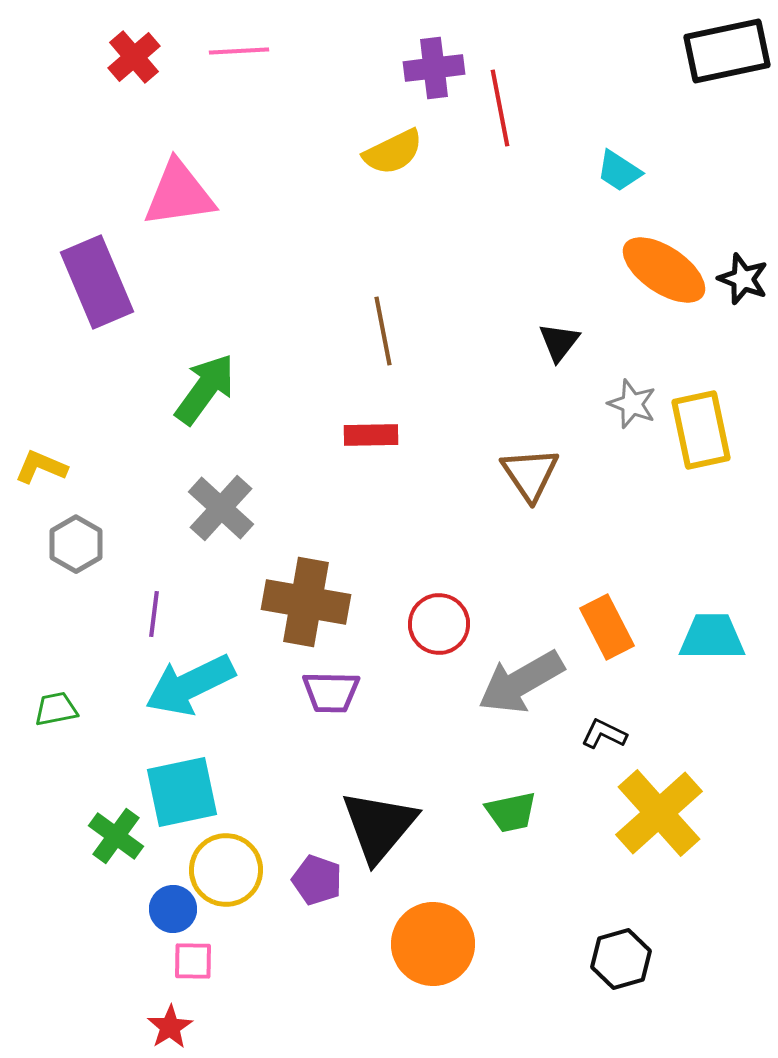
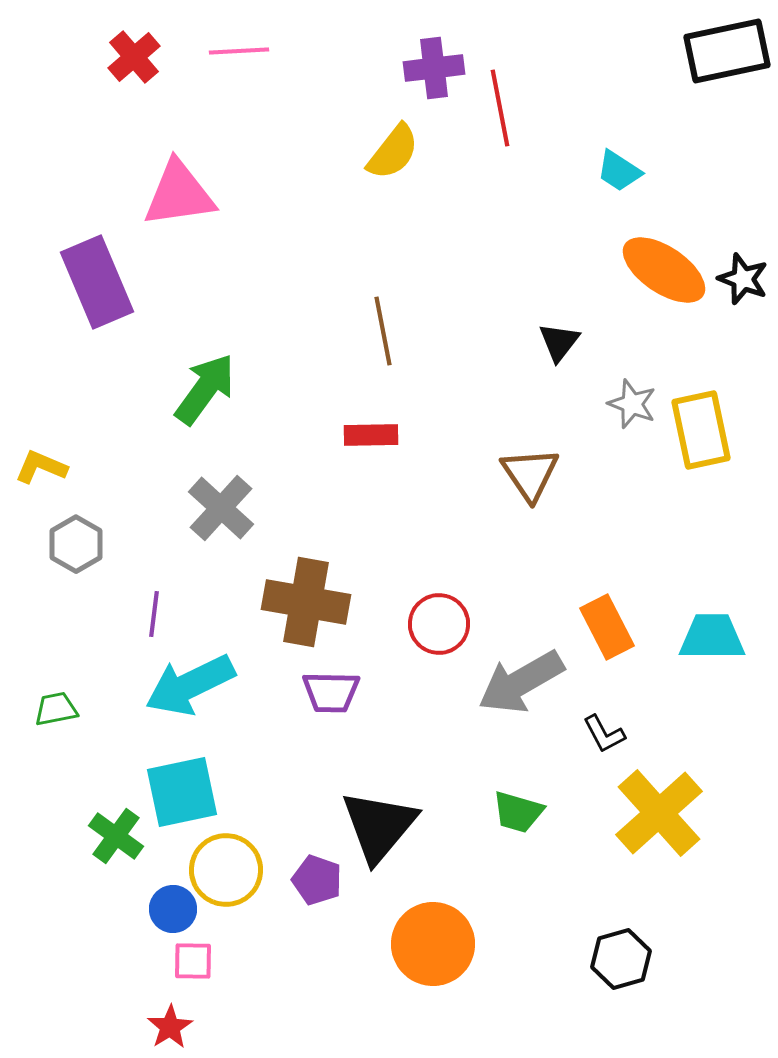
yellow semicircle at (393, 152): rotated 26 degrees counterclockwise
black L-shape at (604, 734): rotated 144 degrees counterclockwise
green trapezoid at (511, 812): moved 7 px right; rotated 28 degrees clockwise
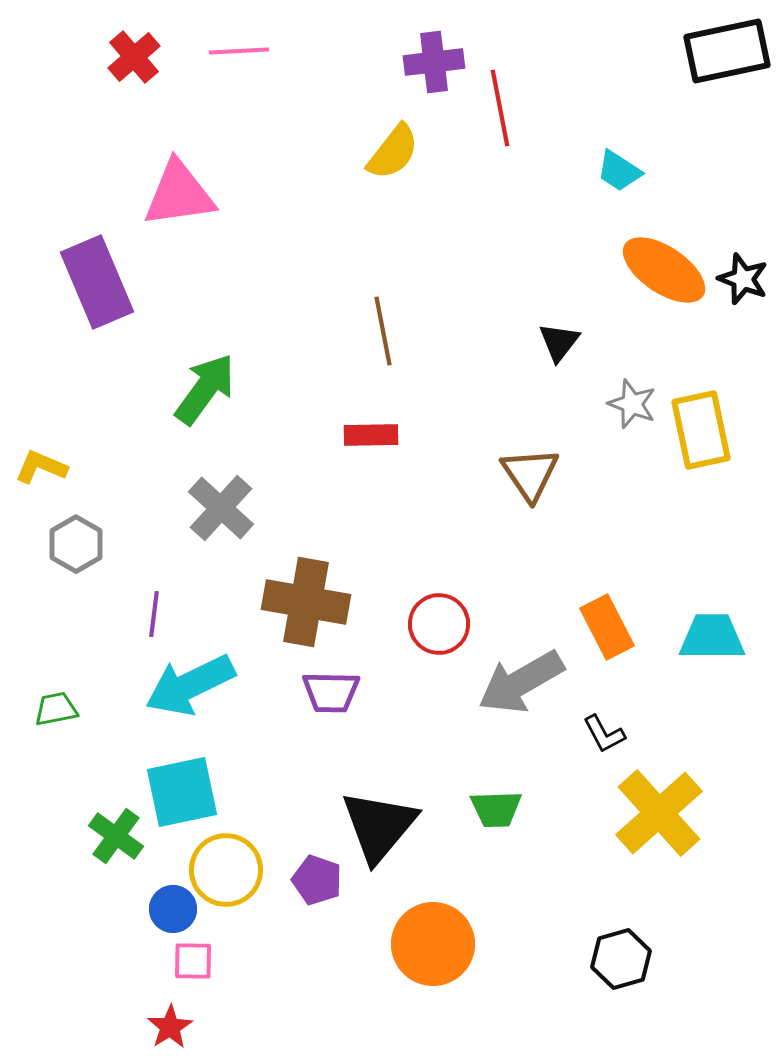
purple cross at (434, 68): moved 6 px up
green trapezoid at (518, 812): moved 22 px left, 3 px up; rotated 18 degrees counterclockwise
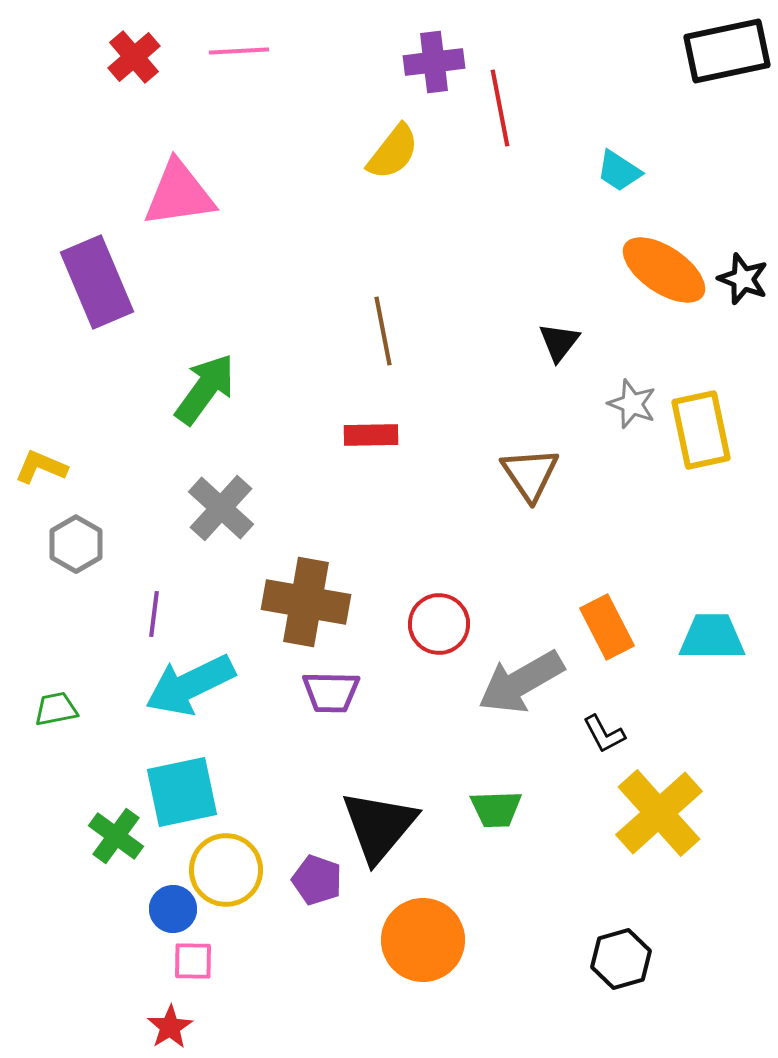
orange circle at (433, 944): moved 10 px left, 4 px up
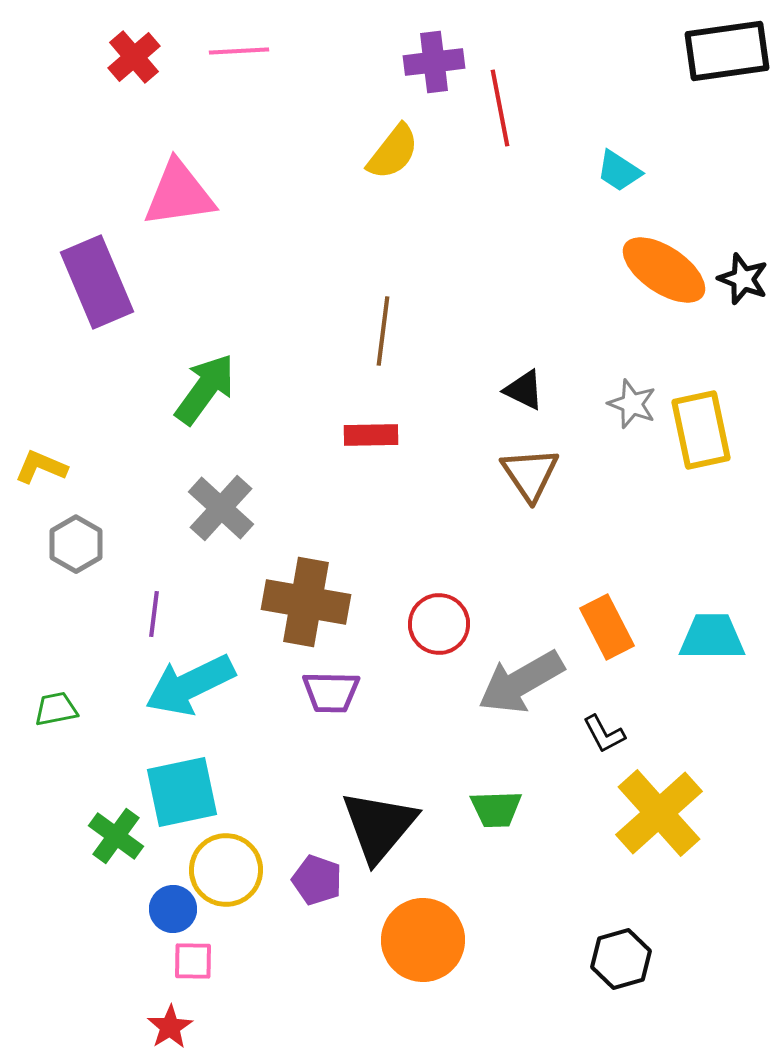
black rectangle at (727, 51): rotated 4 degrees clockwise
brown line at (383, 331): rotated 18 degrees clockwise
black triangle at (559, 342): moved 35 px left, 48 px down; rotated 42 degrees counterclockwise
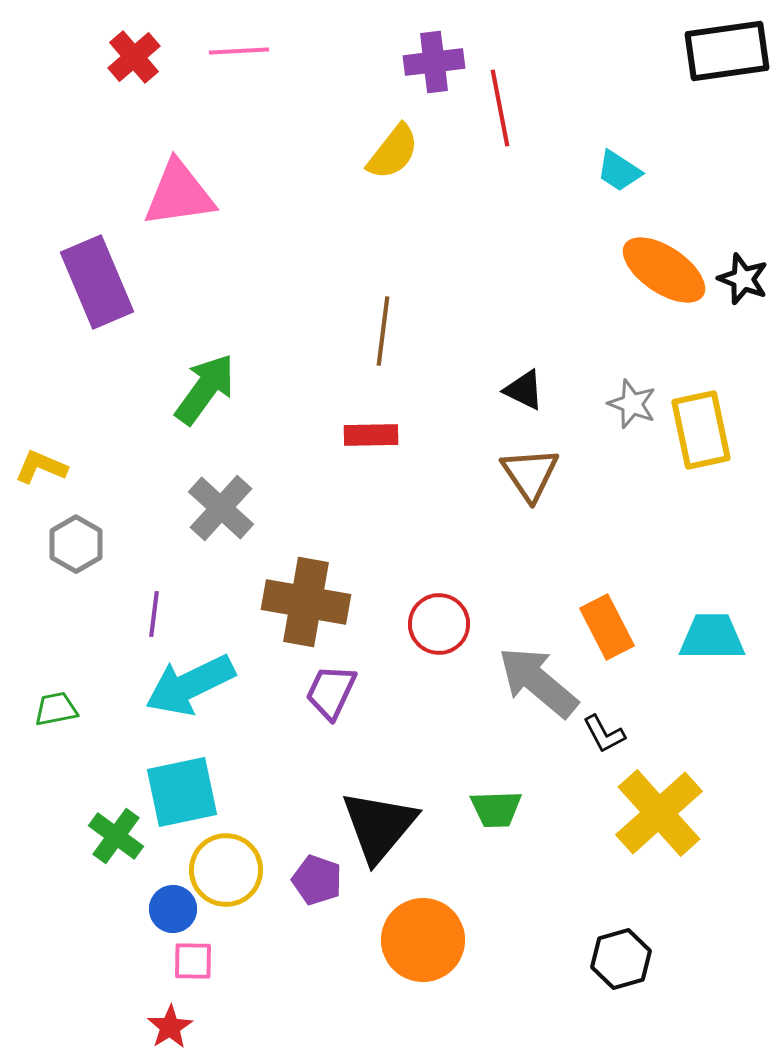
gray arrow at (521, 682): moved 17 px right; rotated 70 degrees clockwise
purple trapezoid at (331, 692): rotated 114 degrees clockwise
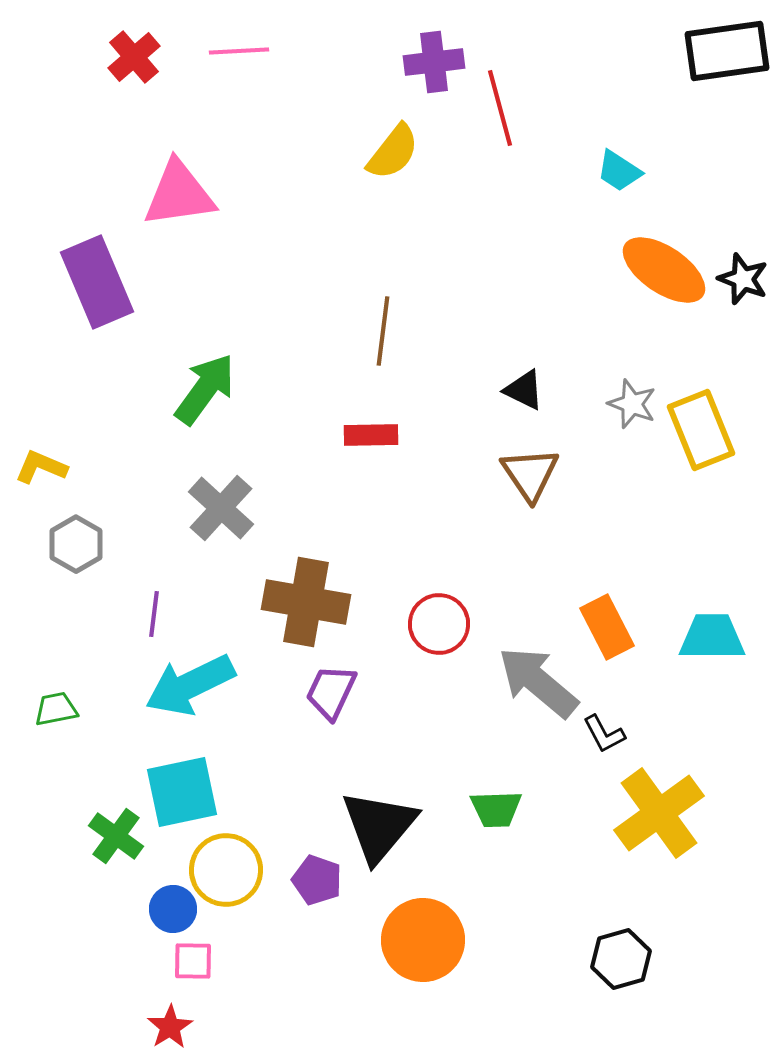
red line at (500, 108): rotated 4 degrees counterclockwise
yellow rectangle at (701, 430): rotated 10 degrees counterclockwise
yellow cross at (659, 813): rotated 6 degrees clockwise
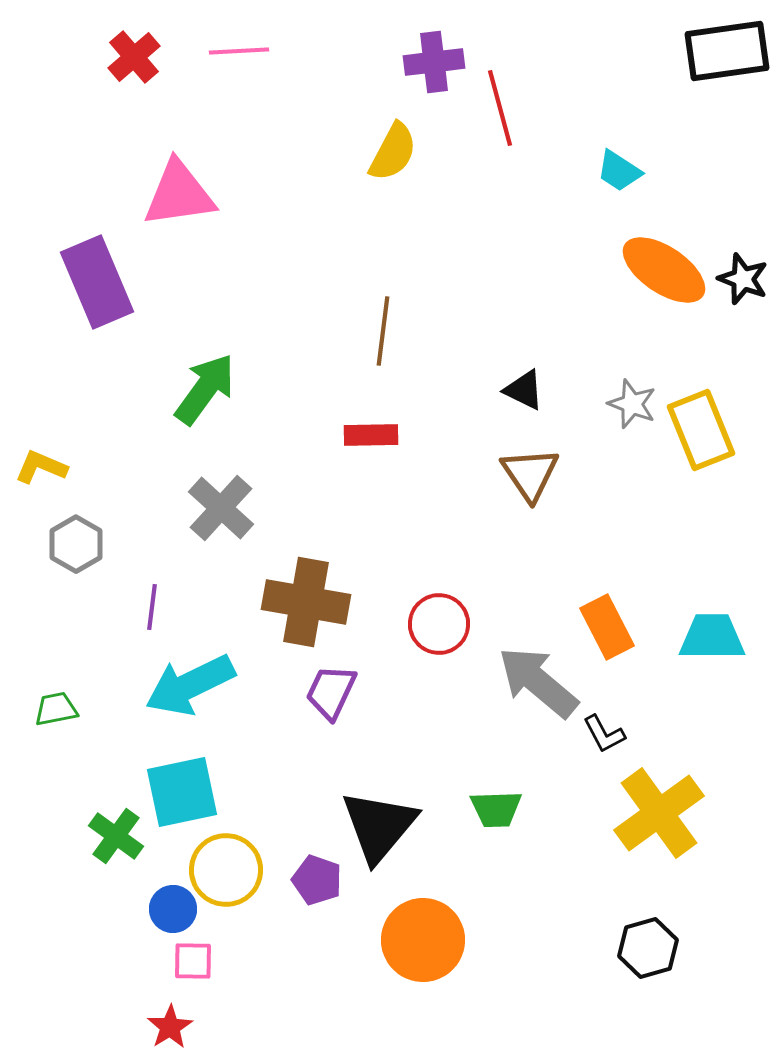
yellow semicircle at (393, 152): rotated 10 degrees counterclockwise
purple line at (154, 614): moved 2 px left, 7 px up
black hexagon at (621, 959): moved 27 px right, 11 px up
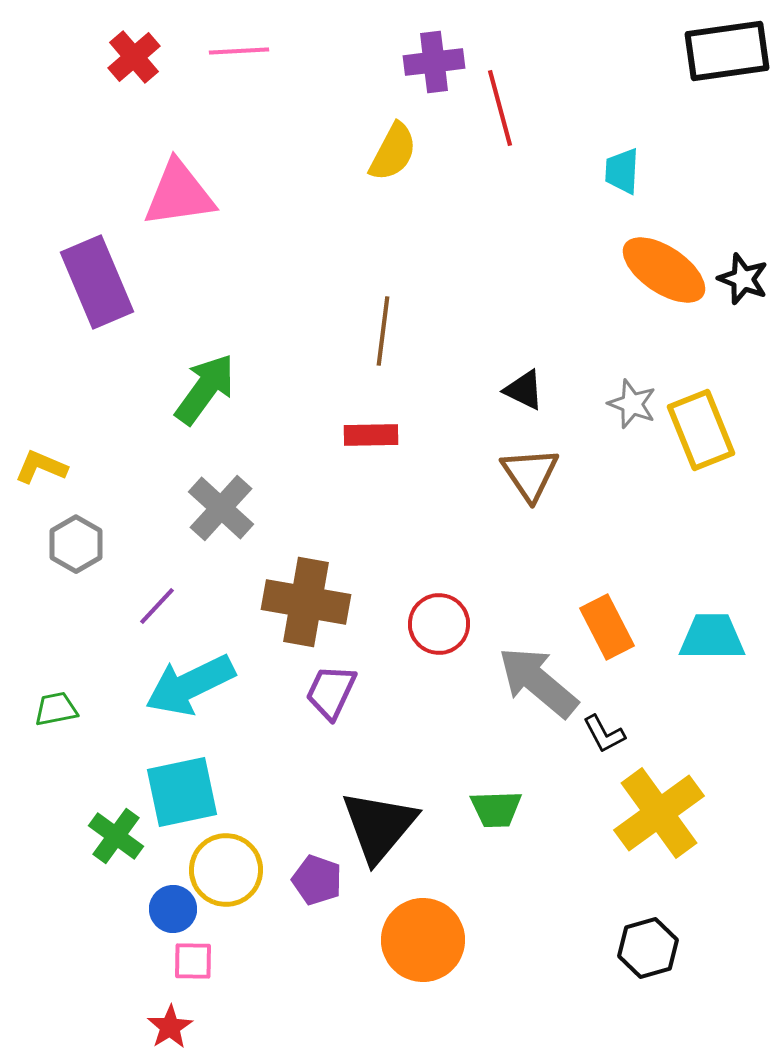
cyan trapezoid at (619, 171): moved 3 px right; rotated 60 degrees clockwise
purple line at (152, 607): moved 5 px right, 1 px up; rotated 36 degrees clockwise
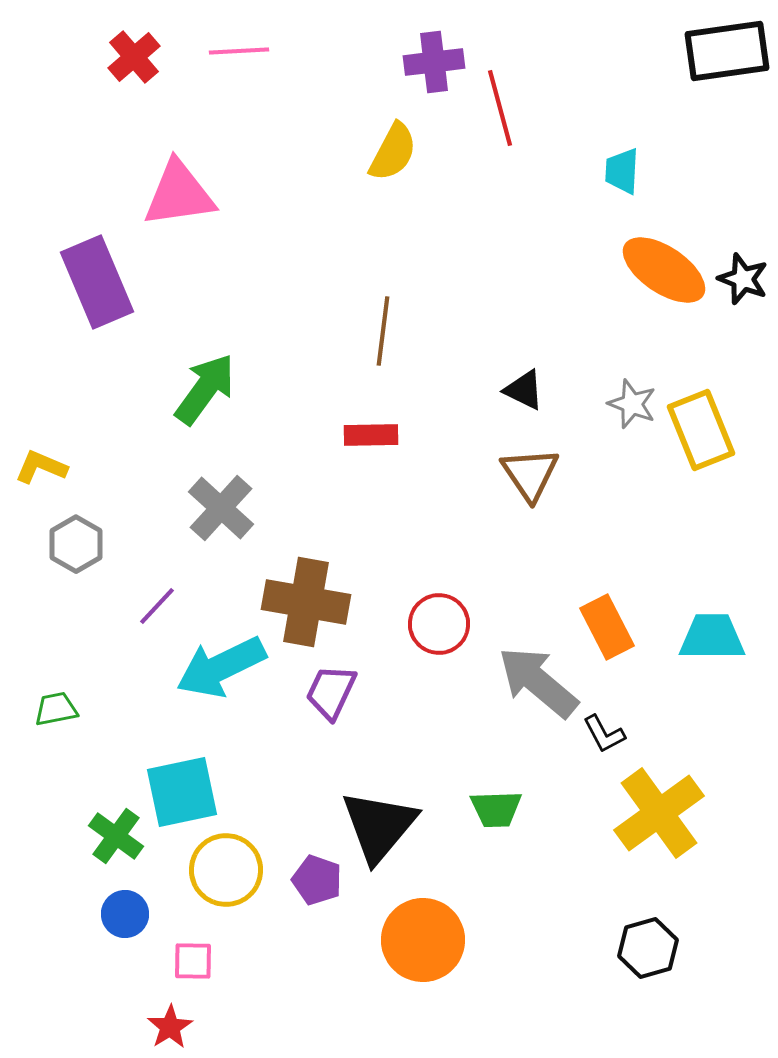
cyan arrow at (190, 685): moved 31 px right, 18 px up
blue circle at (173, 909): moved 48 px left, 5 px down
